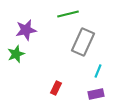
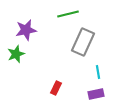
cyan line: moved 1 px down; rotated 32 degrees counterclockwise
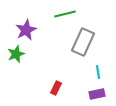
green line: moved 3 px left
purple star: rotated 15 degrees counterclockwise
purple rectangle: moved 1 px right
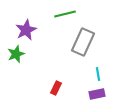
cyan line: moved 2 px down
